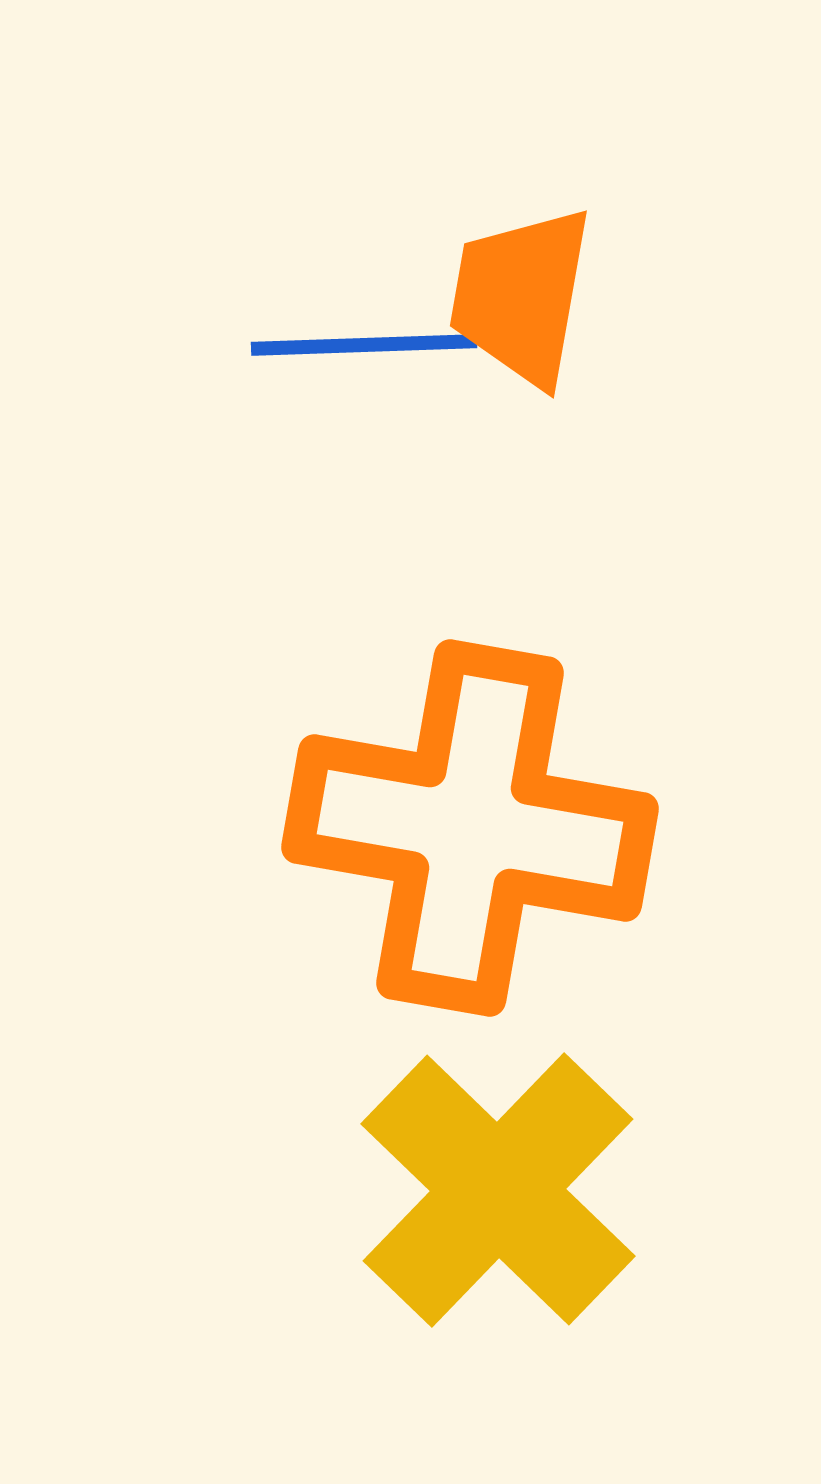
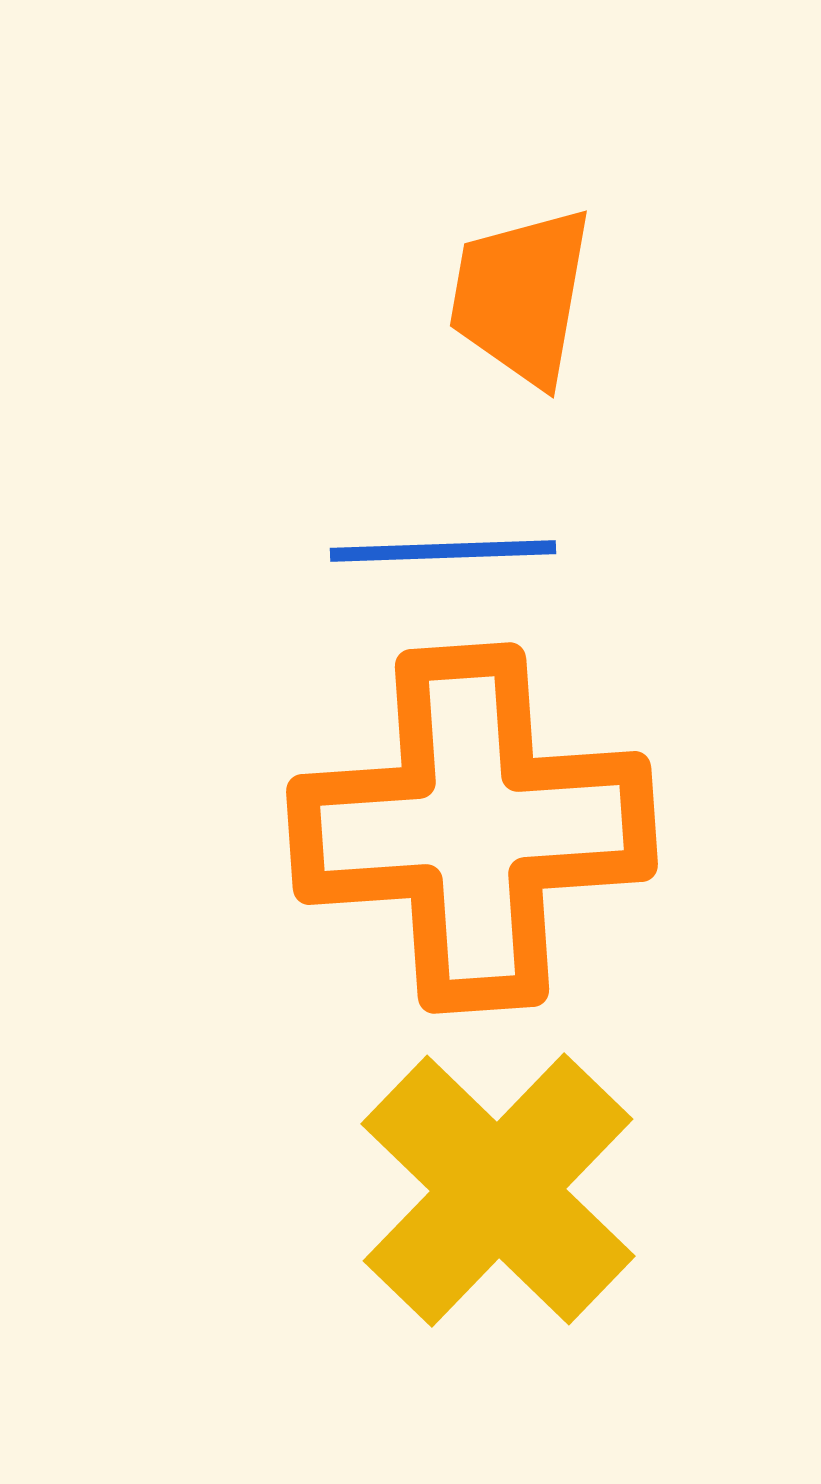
blue line: moved 79 px right, 206 px down
orange cross: moved 2 px right; rotated 14 degrees counterclockwise
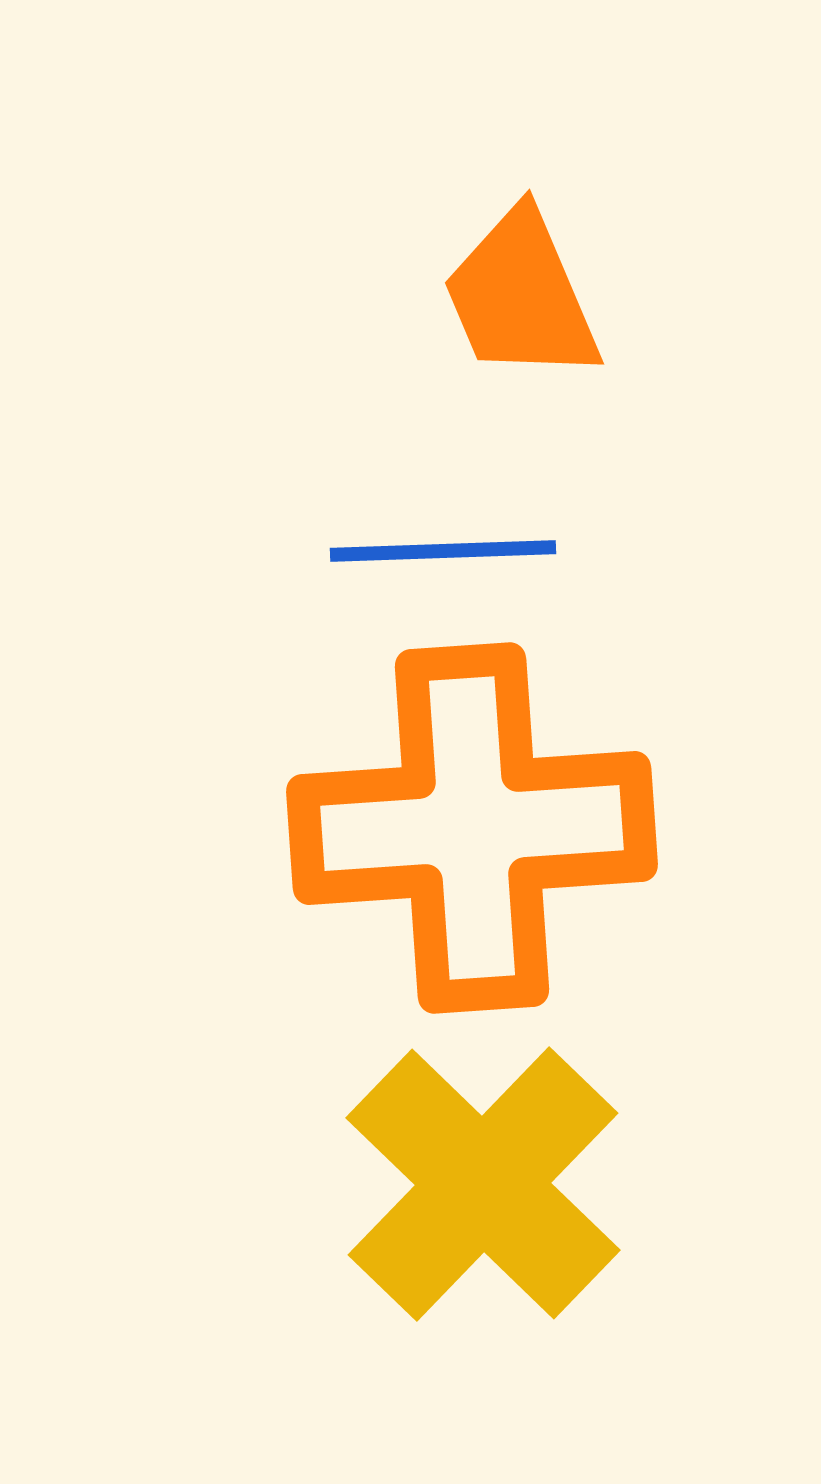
orange trapezoid: rotated 33 degrees counterclockwise
yellow cross: moved 15 px left, 6 px up
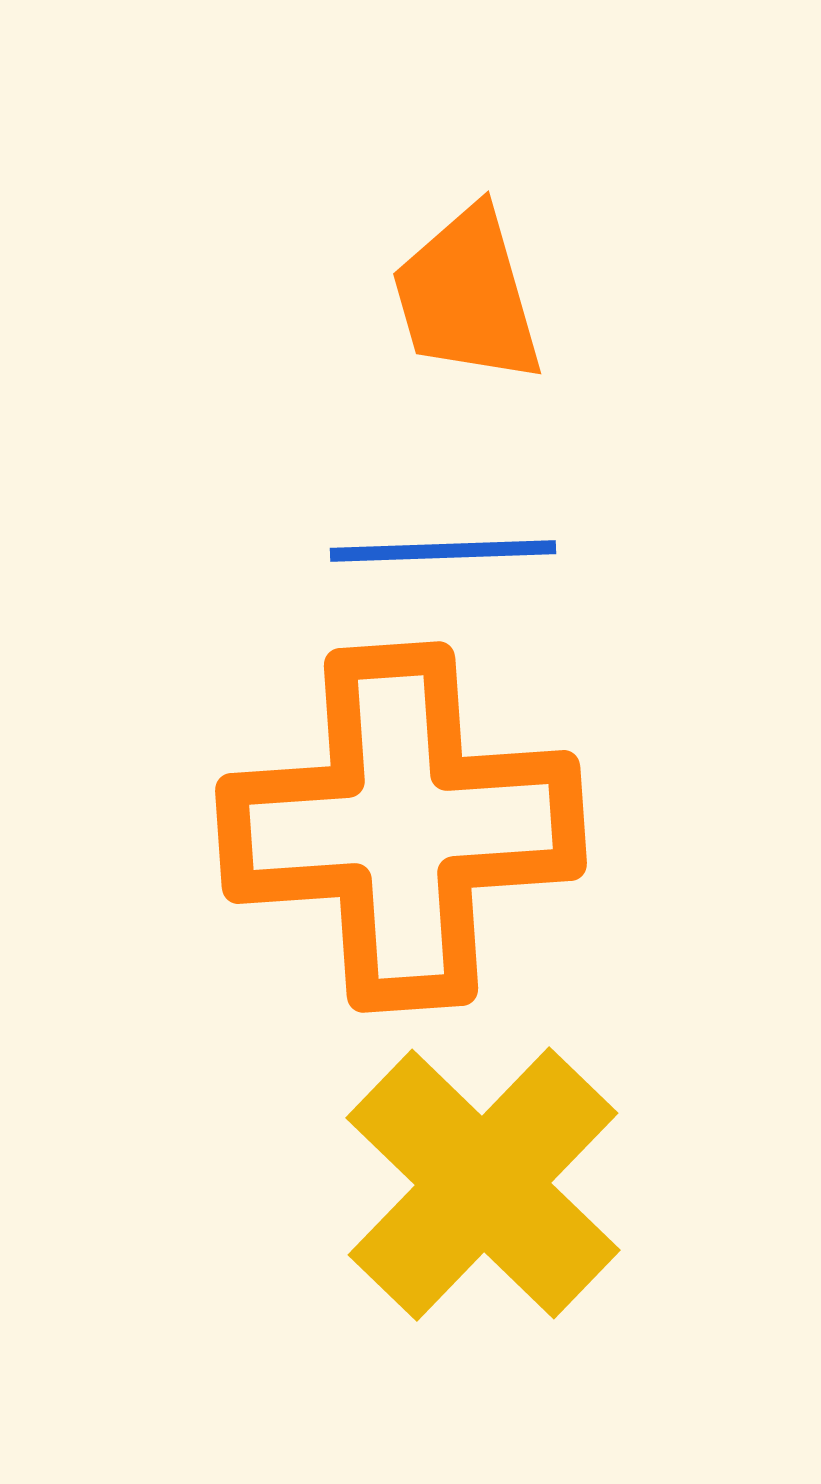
orange trapezoid: moved 54 px left; rotated 7 degrees clockwise
orange cross: moved 71 px left, 1 px up
